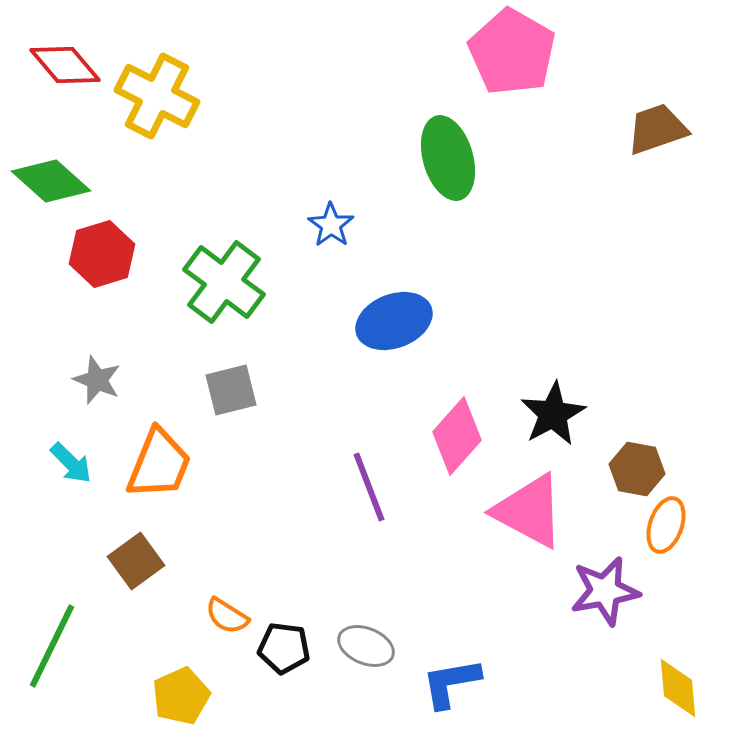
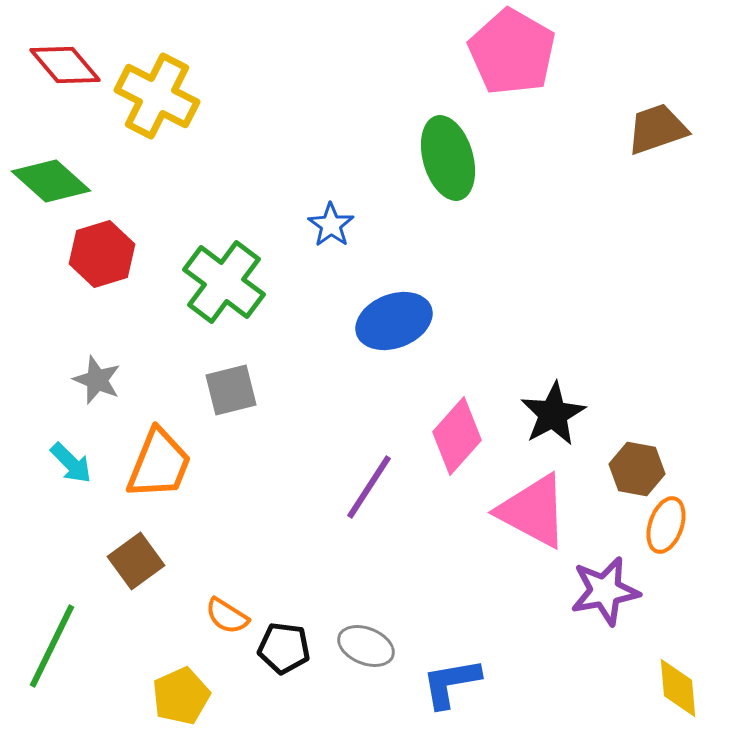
purple line: rotated 54 degrees clockwise
pink triangle: moved 4 px right
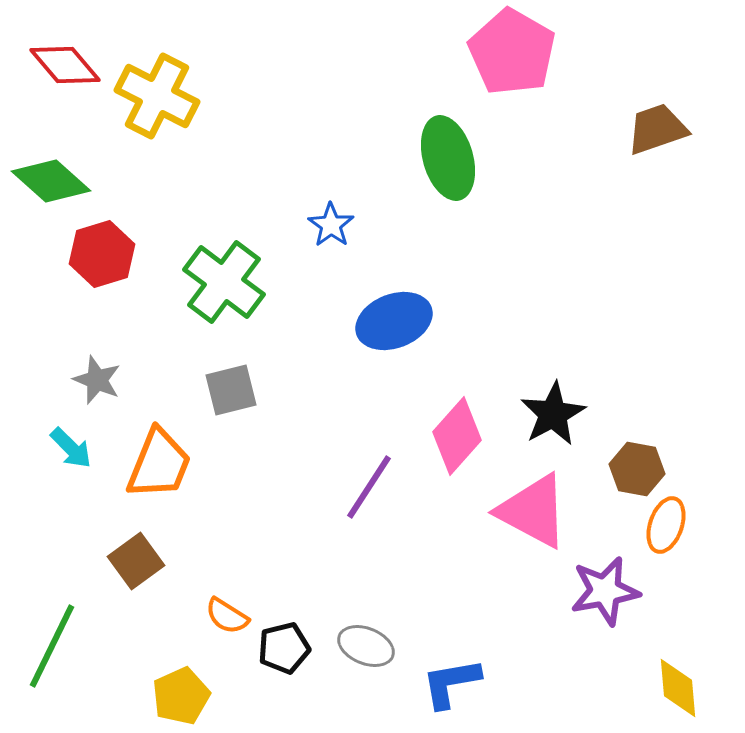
cyan arrow: moved 15 px up
black pentagon: rotated 21 degrees counterclockwise
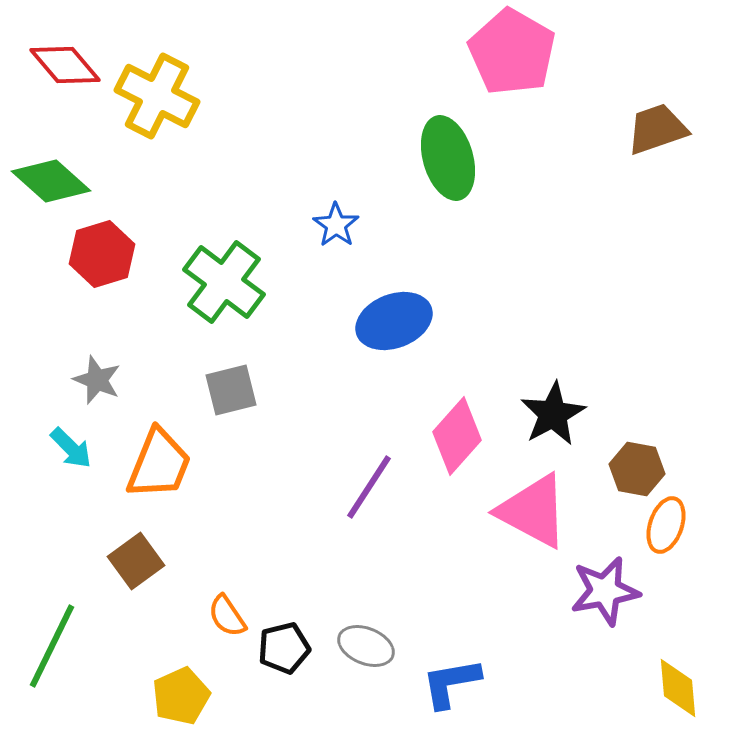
blue star: moved 5 px right
orange semicircle: rotated 24 degrees clockwise
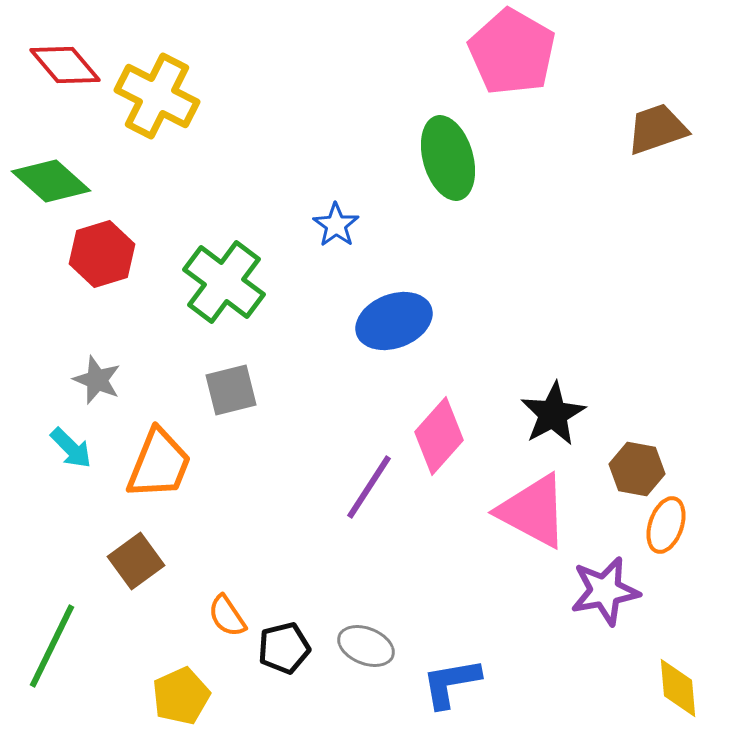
pink diamond: moved 18 px left
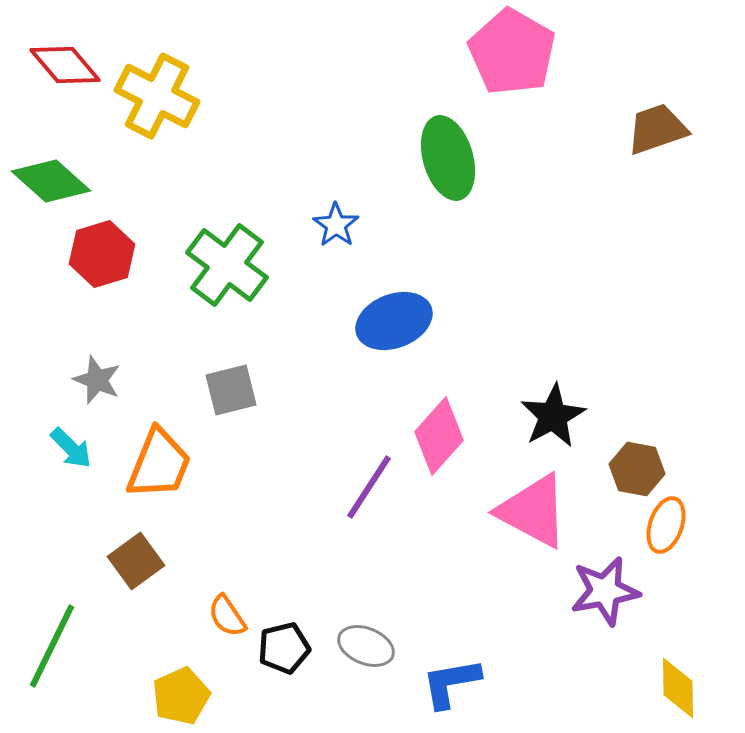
green cross: moved 3 px right, 17 px up
black star: moved 2 px down
yellow diamond: rotated 4 degrees clockwise
